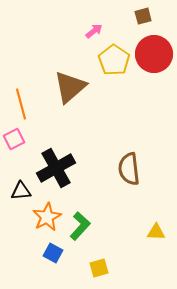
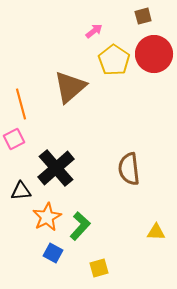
black cross: rotated 12 degrees counterclockwise
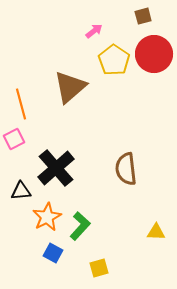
brown semicircle: moved 3 px left
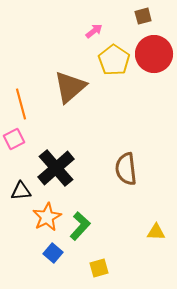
blue square: rotated 12 degrees clockwise
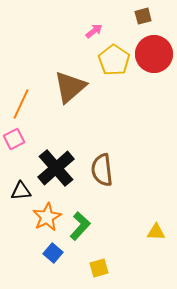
orange line: rotated 40 degrees clockwise
brown semicircle: moved 24 px left, 1 px down
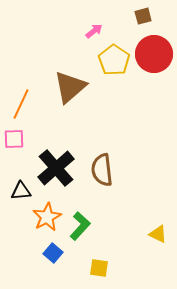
pink square: rotated 25 degrees clockwise
yellow triangle: moved 2 px right, 2 px down; rotated 24 degrees clockwise
yellow square: rotated 24 degrees clockwise
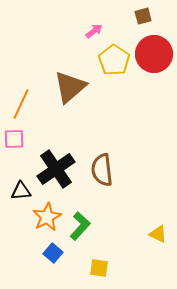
black cross: moved 1 px down; rotated 6 degrees clockwise
